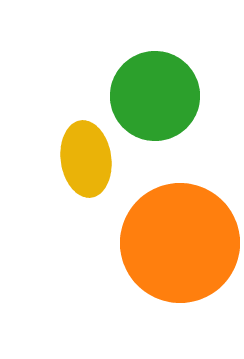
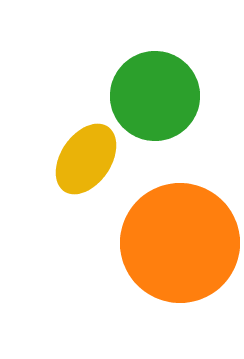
yellow ellipse: rotated 42 degrees clockwise
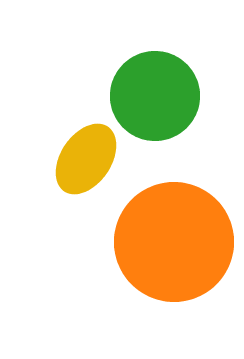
orange circle: moved 6 px left, 1 px up
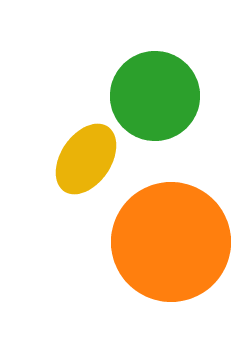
orange circle: moved 3 px left
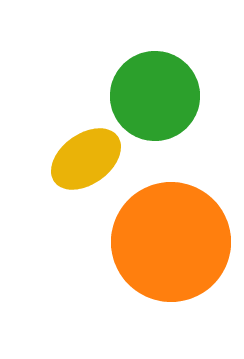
yellow ellipse: rotated 20 degrees clockwise
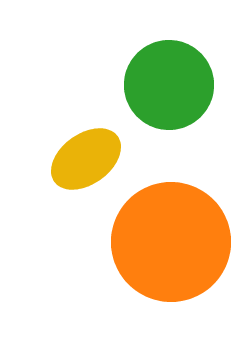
green circle: moved 14 px right, 11 px up
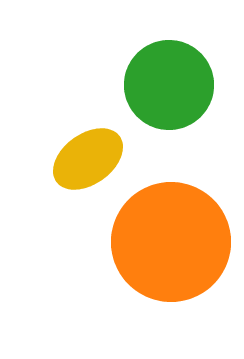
yellow ellipse: moved 2 px right
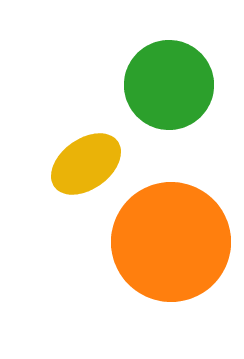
yellow ellipse: moved 2 px left, 5 px down
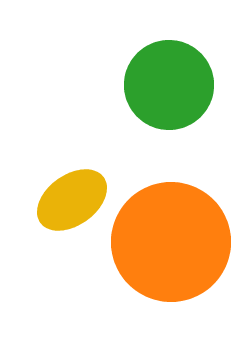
yellow ellipse: moved 14 px left, 36 px down
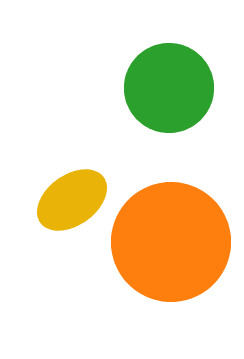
green circle: moved 3 px down
